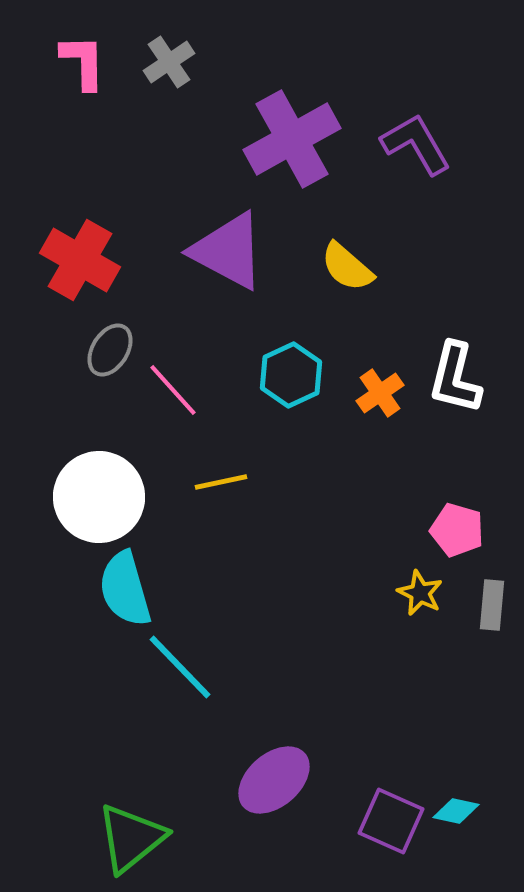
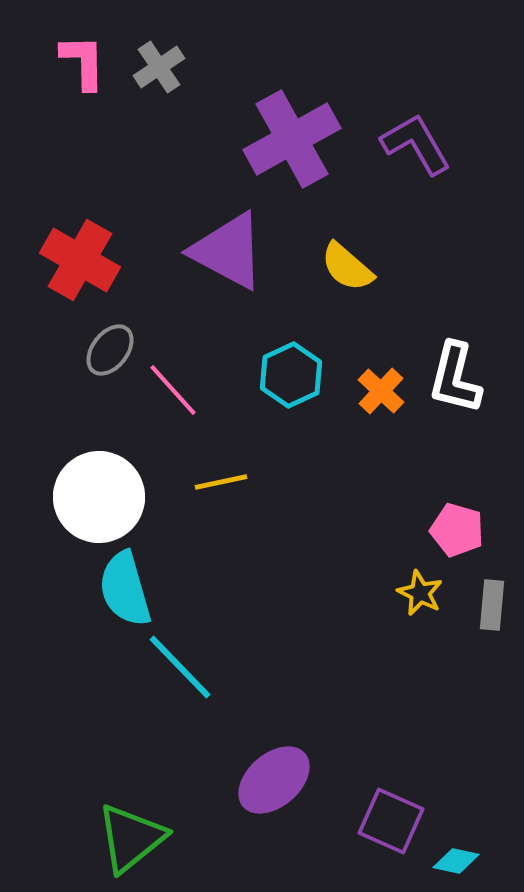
gray cross: moved 10 px left, 5 px down
gray ellipse: rotated 6 degrees clockwise
orange cross: moved 1 px right, 2 px up; rotated 12 degrees counterclockwise
cyan diamond: moved 50 px down
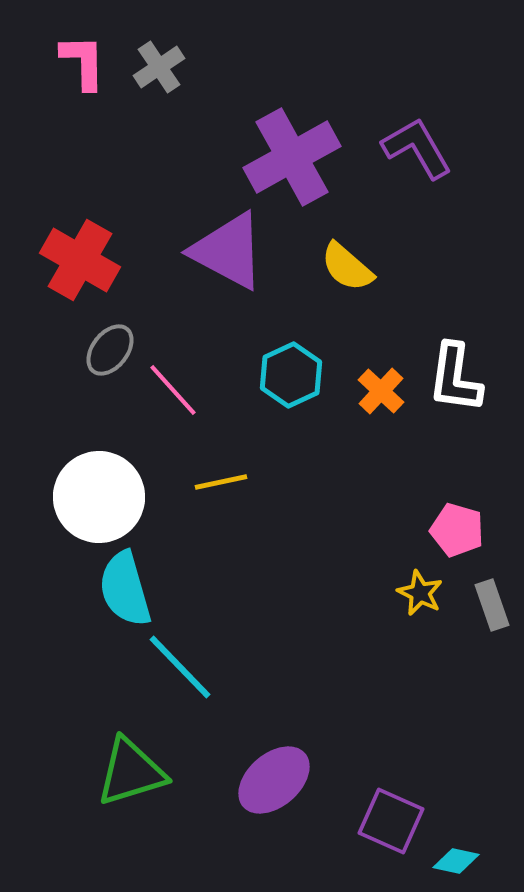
purple cross: moved 18 px down
purple L-shape: moved 1 px right, 4 px down
white L-shape: rotated 6 degrees counterclockwise
gray rectangle: rotated 24 degrees counterclockwise
green triangle: moved 66 px up; rotated 22 degrees clockwise
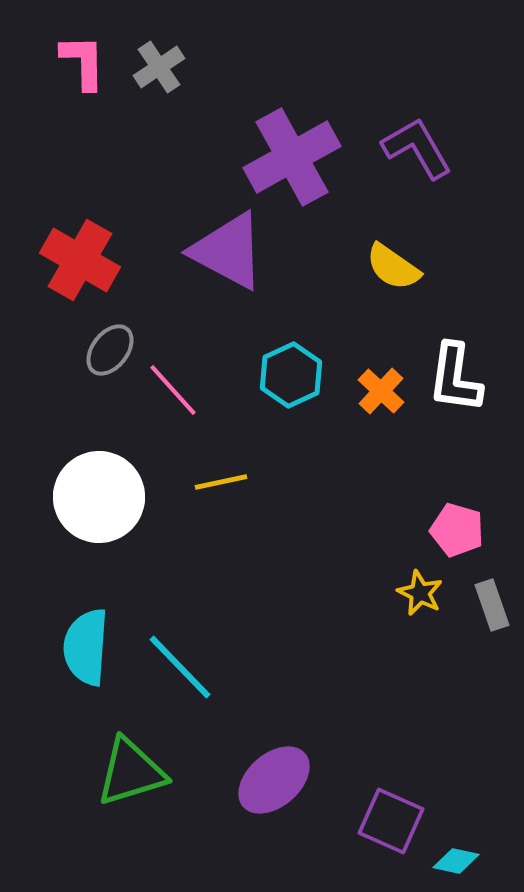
yellow semicircle: moved 46 px right; rotated 6 degrees counterclockwise
cyan semicircle: moved 39 px left, 58 px down; rotated 20 degrees clockwise
